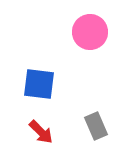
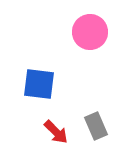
red arrow: moved 15 px right
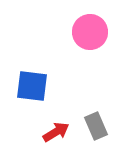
blue square: moved 7 px left, 2 px down
red arrow: rotated 76 degrees counterclockwise
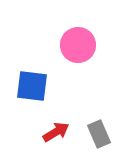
pink circle: moved 12 px left, 13 px down
gray rectangle: moved 3 px right, 8 px down
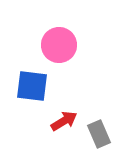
pink circle: moved 19 px left
red arrow: moved 8 px right, 11 px up
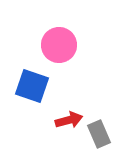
blue square: rotated 12 degrees clockwise
red arrow: moved 5 px right, 1 px up; rotated 16 degrees clockwise
